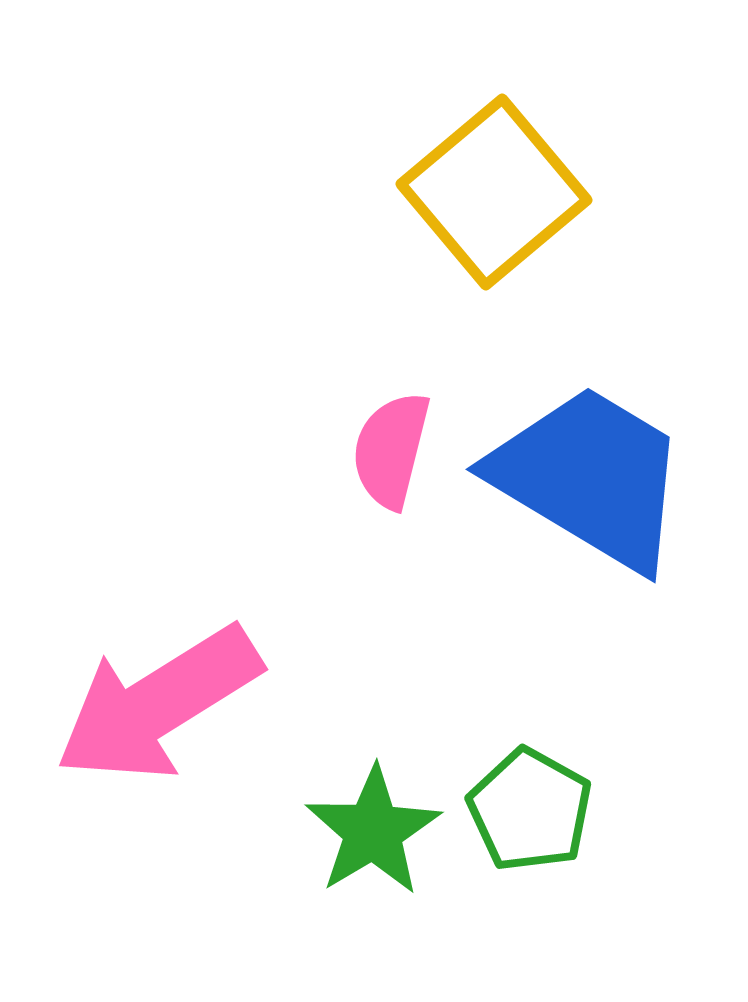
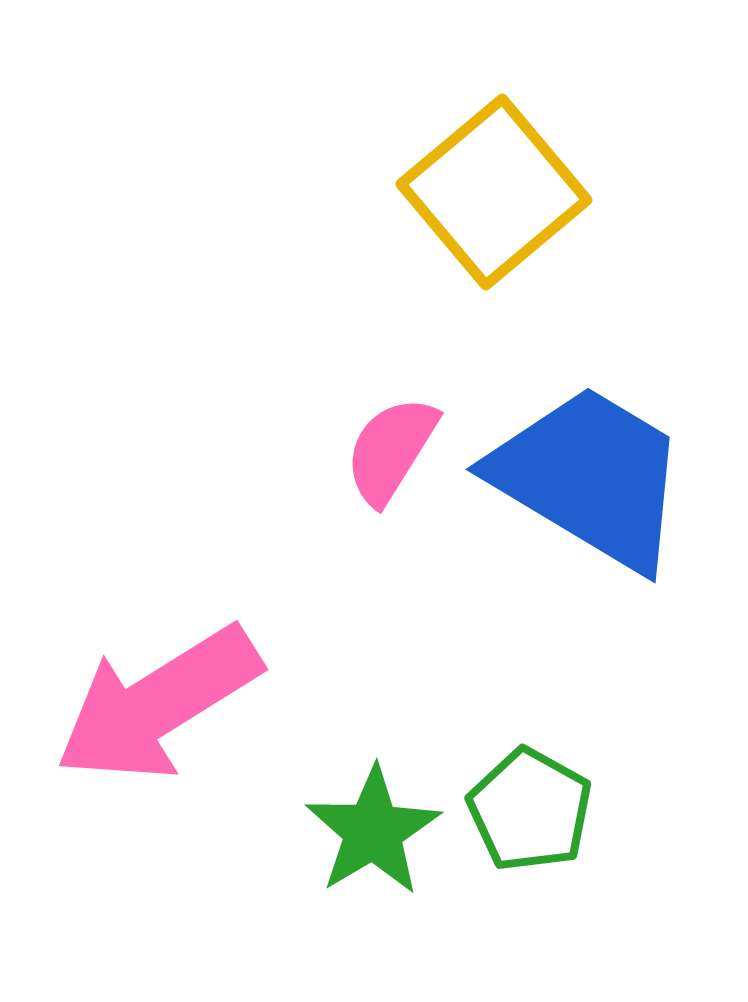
pink semicircle: rotated 18 degrees clockwise
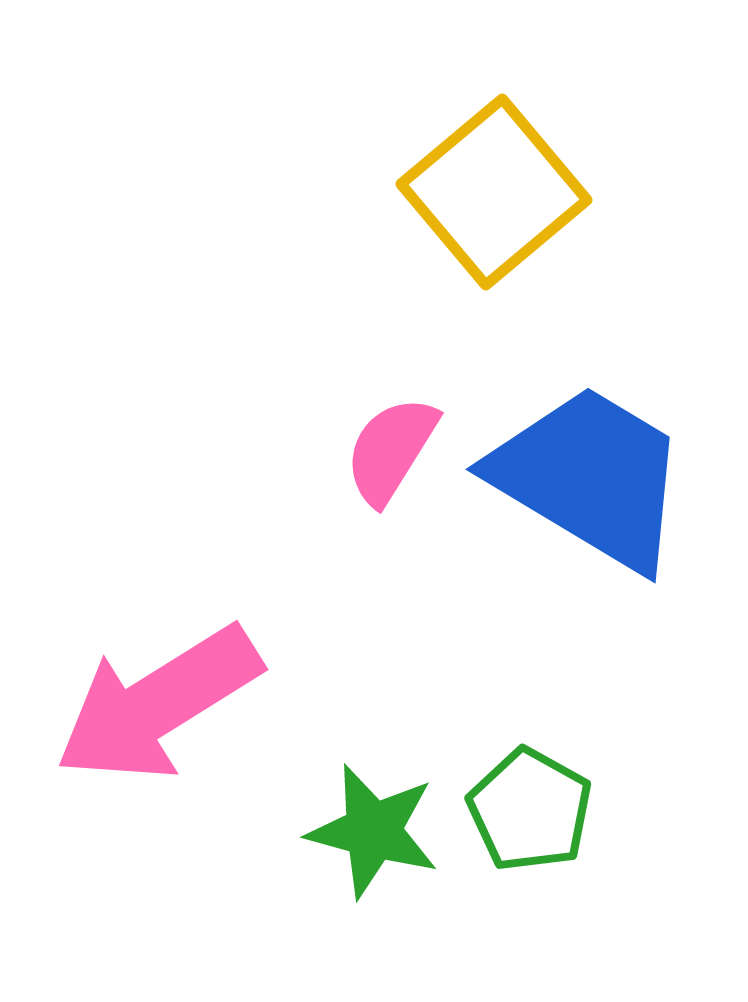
green star: rotated 26 degrees counterclockwise
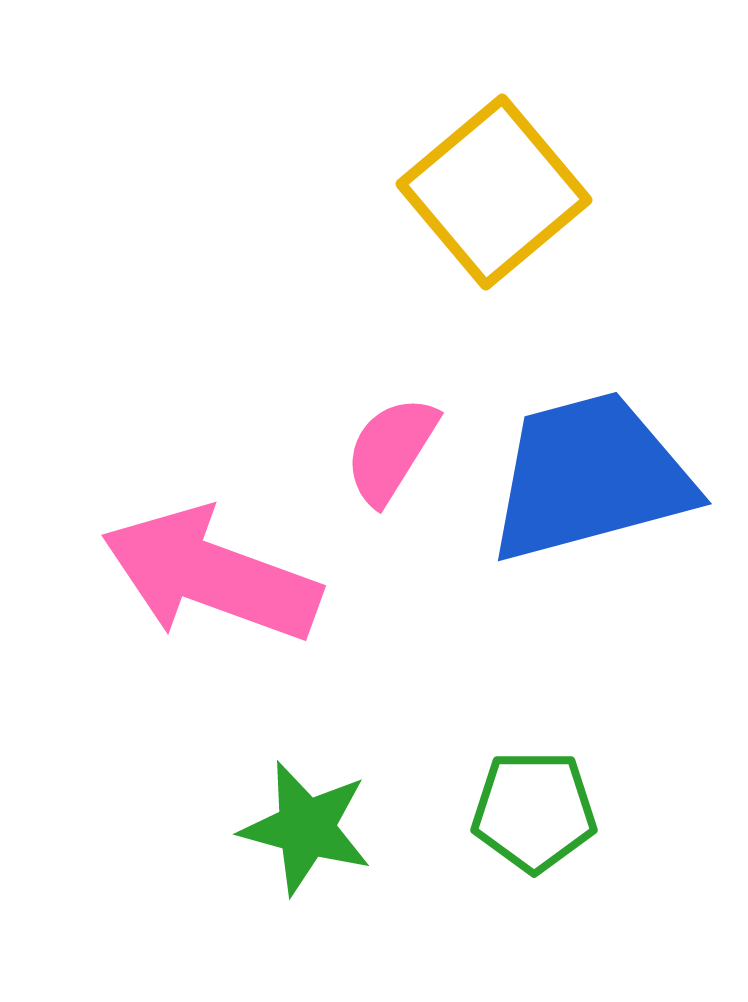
blue trapezoid: rotated 46 degrees counterclockwise
pink arrow: moved 53 px right, 129 px up; rotated 52 degrees clockwise
green pentagon: moved 4 px right, 1 px down; rotated 29 degrees counterclockwise
green star: moved 67 px left, 3 px up
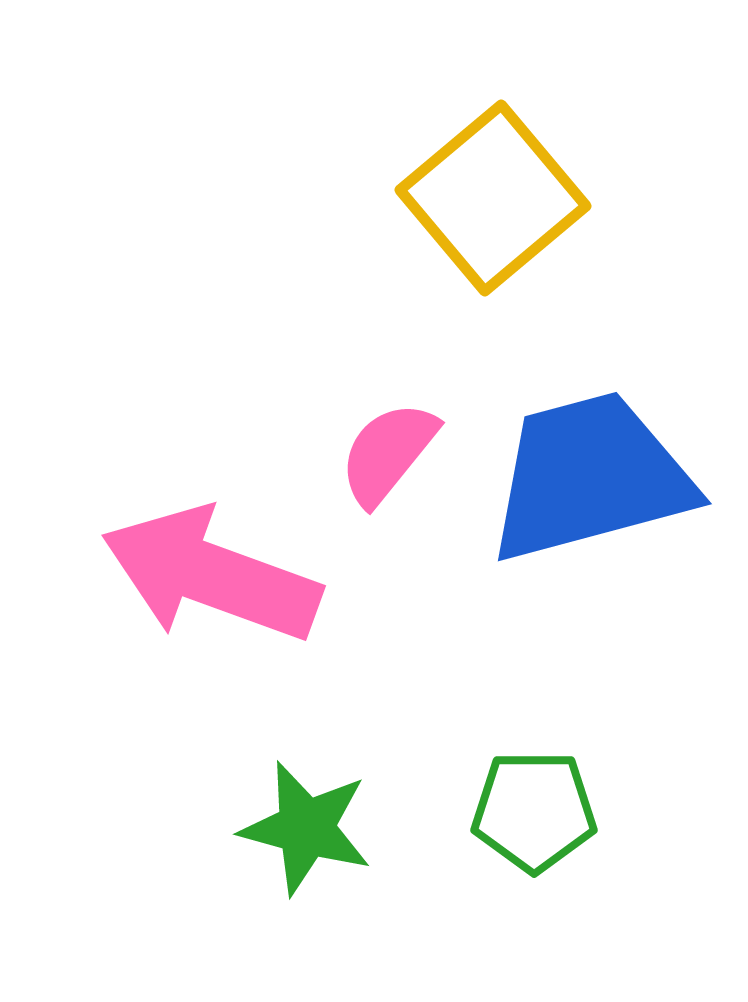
yellow square: moved 1 px left, 6 px down
pink semicircle: moved 3 px left, 3 px down; rotated 7 degrees clockwise
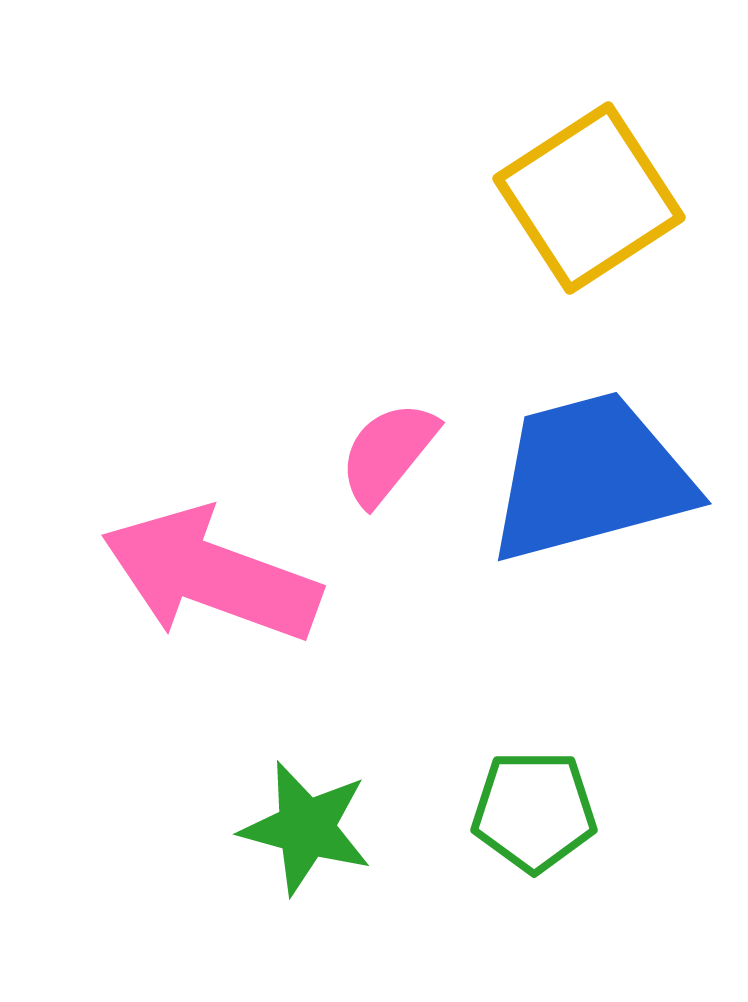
yellow square: moved 96 px right; rotated 7 degrees clockwise
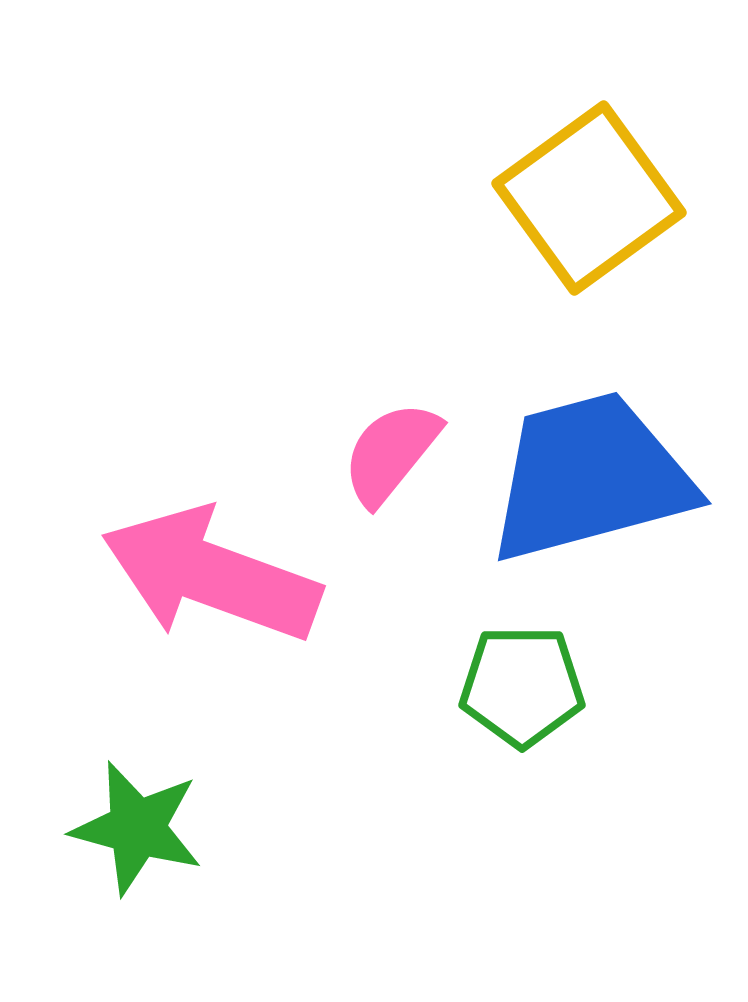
yellow square: rotated 3 degrees counterclockwise
pink semicircle: moved 3 px right
green pentagon: moved 12 px left, 125 px up
green star: moved 169 px left
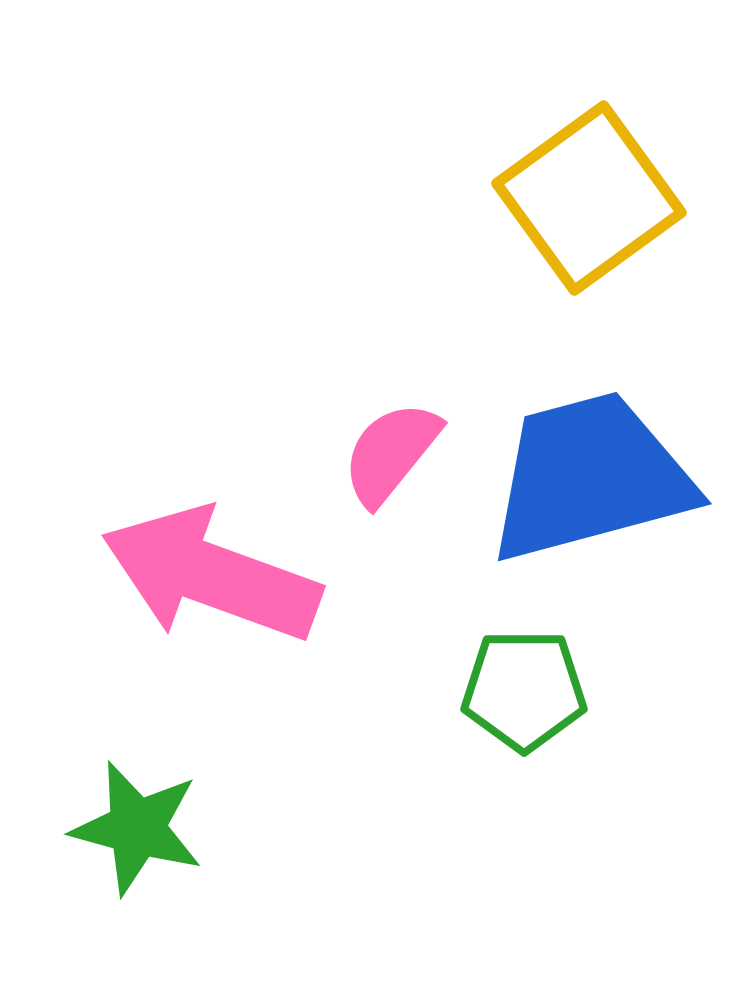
green pentagon: moved 2 px right, 4 px down
